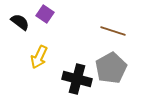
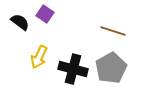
black cross: moved 4 px left, 10 px up
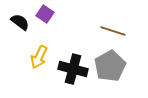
gray pentagon: moved 1 px left, 2 px up
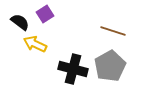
purple square: rotated 24 degrees clockwise
yellow arrow: moved 4 px left, 13 px up; rotated 90 degrees clockwise
